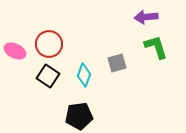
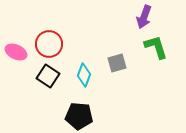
purple arrow: moved 2 px left; rotated 65 degrees counterclockwise
pink ellipse: moved 1 px right, 1 px down
black pentagon: rotated 12 degrees clockwise
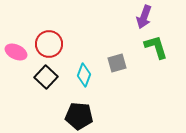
black square: moved 2 px left, 1 px down; rotated 10 degrees clockwise
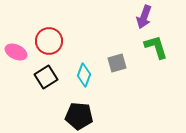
red circle: moved 3 px up
black square: rotated 15 degrees clockwise
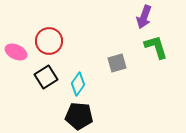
cyan diamond: moved 6 px left, 9 px down; rotated 15 degrees clockwise
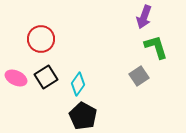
red circle: moved 8 px left, 2 px up
pink ellipse: moved 26 px down
gray square: moved 22 px right, 13 px down; rotated 18 degrees counterclockwise
black pentagon: moved 4 px right; rotated 24 degrees clockwise
